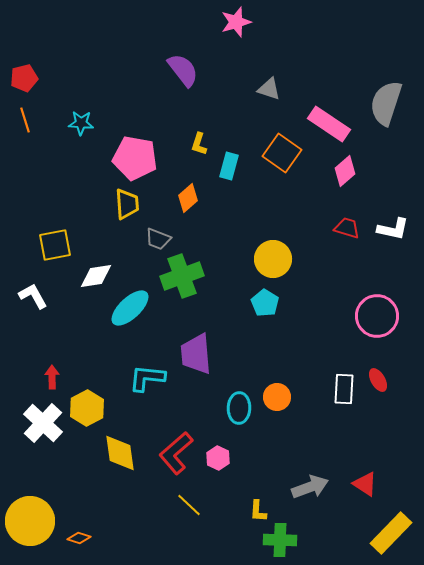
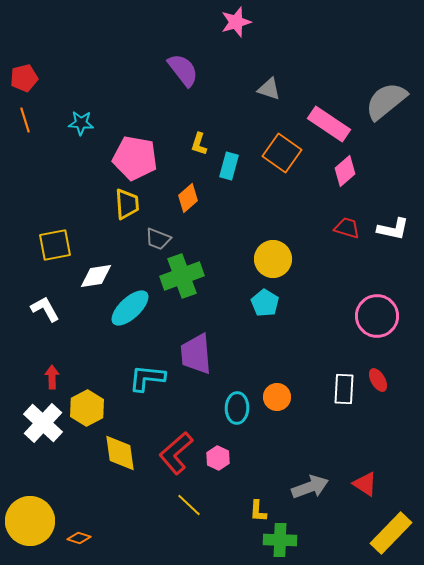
gray semicircle at (386, 103): moved 2 px up; rotated 33 degrees clockwise
white L-shape at (33, 296): moved 12 px right, 13 px down
cyan ellipse at (239, 408): moved 2 px left
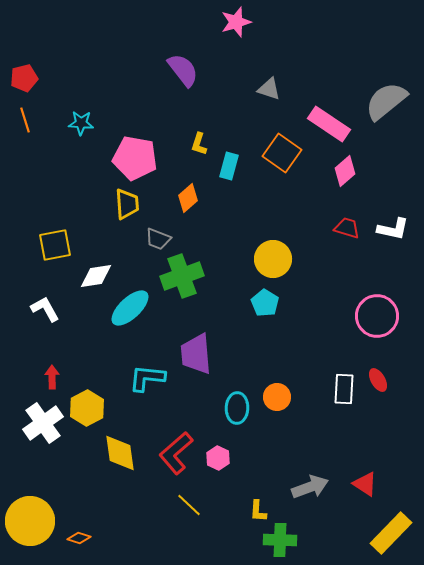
white cross at (43, 423): rotated 12 degrees clockwise
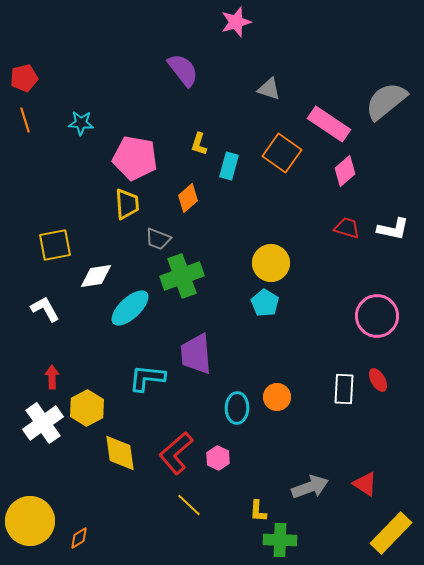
yellow circle at (273, 259): moved 2 px left, 4 px down
orange diamond at (79, 538): rotated 50 degrees counterclockwise
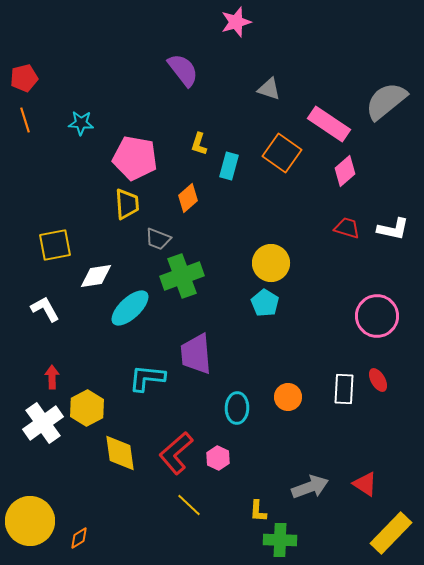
orange circle at (277, 397): moved 11 px right
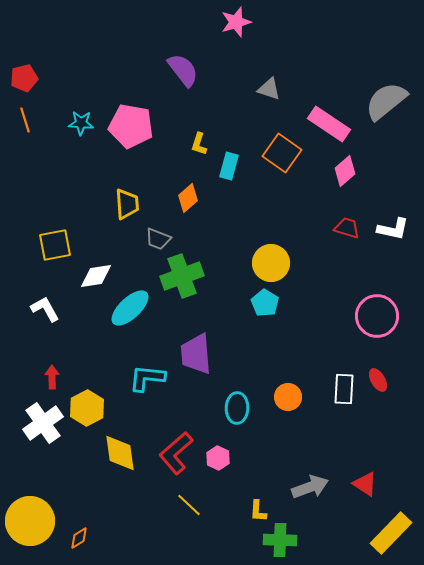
pink pentagon at (135, 158): moved 4 px left, 32 px up
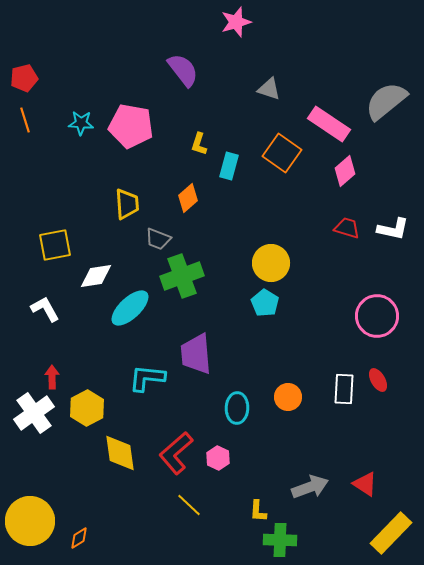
white cross at (43, 423): moved 9 px left, 10 px up
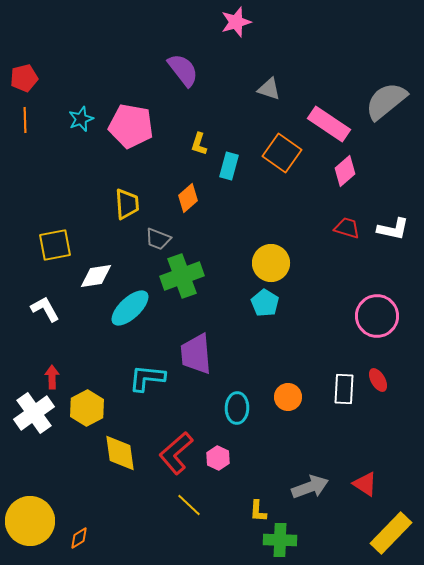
orange line at (25, 120): rotated 15 degrees clockwise
cyan star at (81, 123): moved 4 px up; rotated 25 degrees counterclockwise
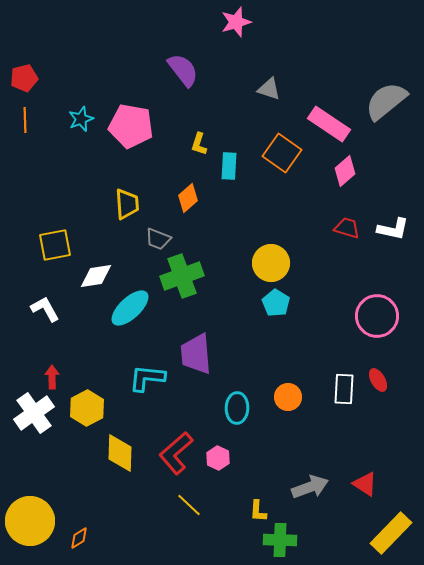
cyan rectangle at (229, 166): rotated 12 degrees counterclockwise
cyan pentagon at (265, 303): moved 11 px right
yellow diamond at (120, 453): rotated 9 degrees clockwise
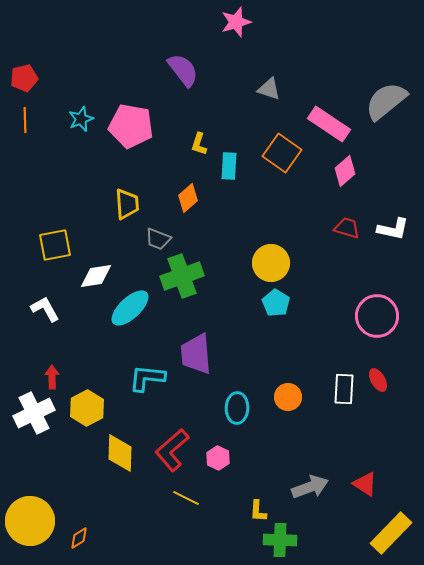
white cross at (34, 413): rotated 9 degrees clockwise
red L-shape at (176, 453): moved 4 px left, 3 px up
yellow line at (189, 505): moved 3 px left, 7 px up; rotated 16 degrees counterclockwise
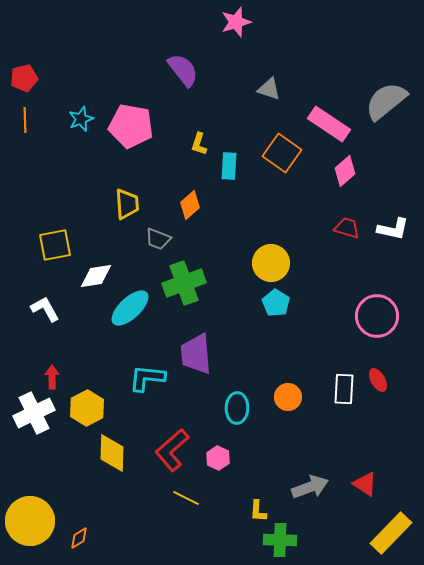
orange diamond at (188, 198): moved 2 px right, 7 px down
green cross at (182, 276): moved 2 px right, 7 px down
yellow diamond at (120, 453): moved 8 px left
